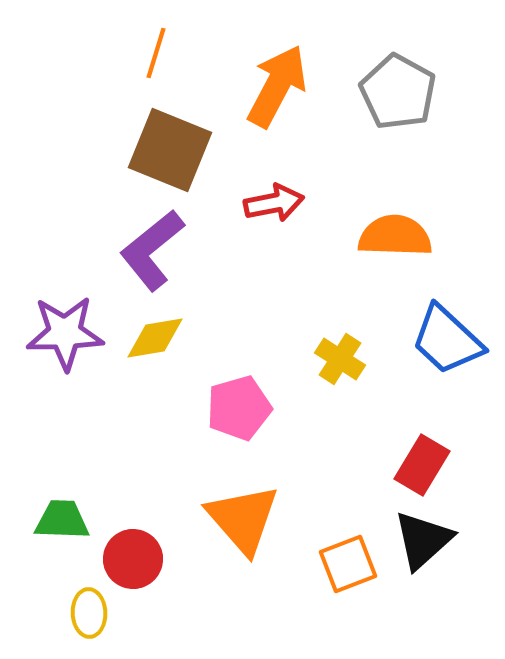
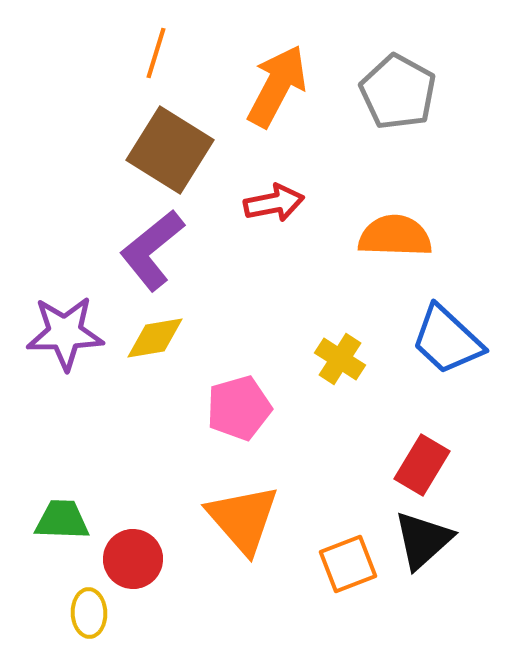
brown square: rotated 10 degrees clockwise
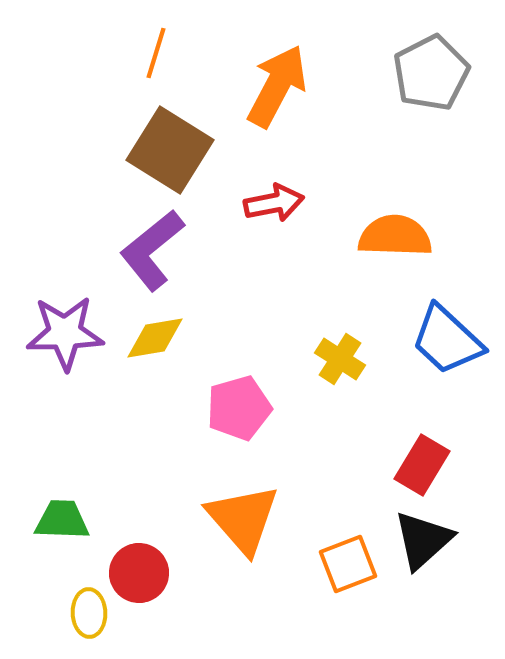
gray pentagon: moved 33 px right, 19 px up; rotated 16 degrees clockwise
red circle: moved 6 px right, 14 px down
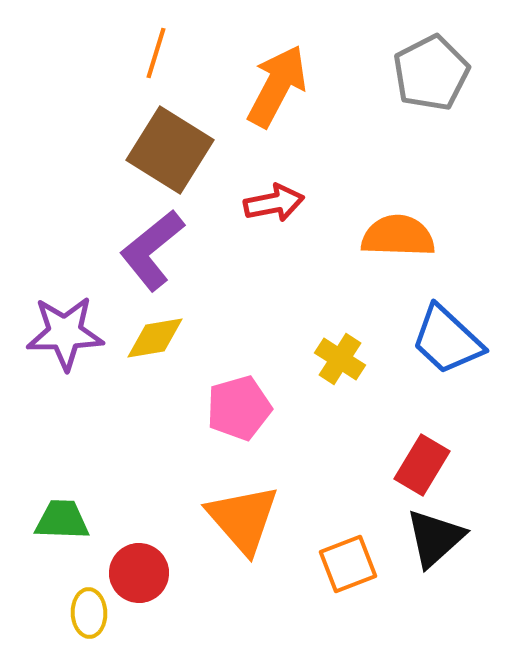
orange semicircle: moved 3 px right
black triangle: moved 12 px right, 2 px up
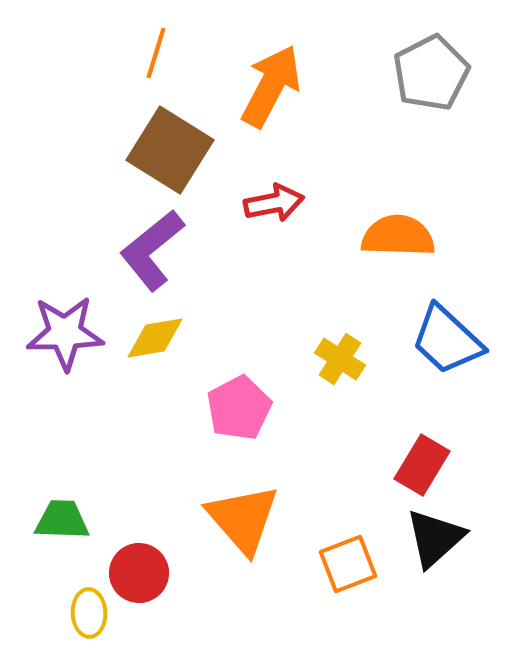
orange arrow: moved 6 px left
pink pentagon: rotated 12 degrees counterclockwise
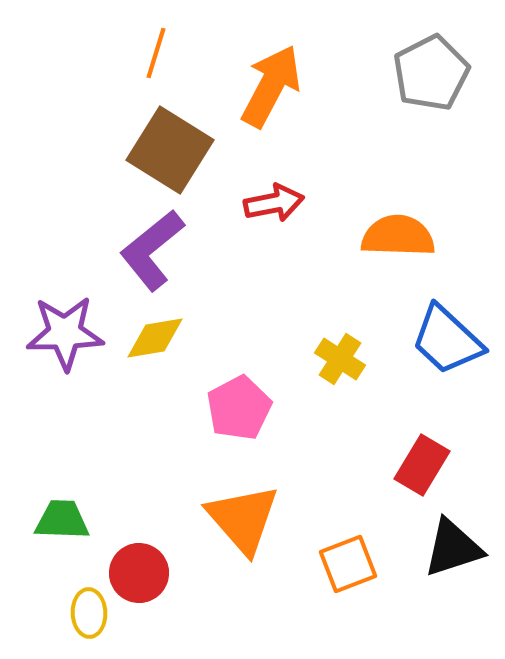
black triangle: moved 18 px right, 10 px down; rotated 24 degrees clockwise
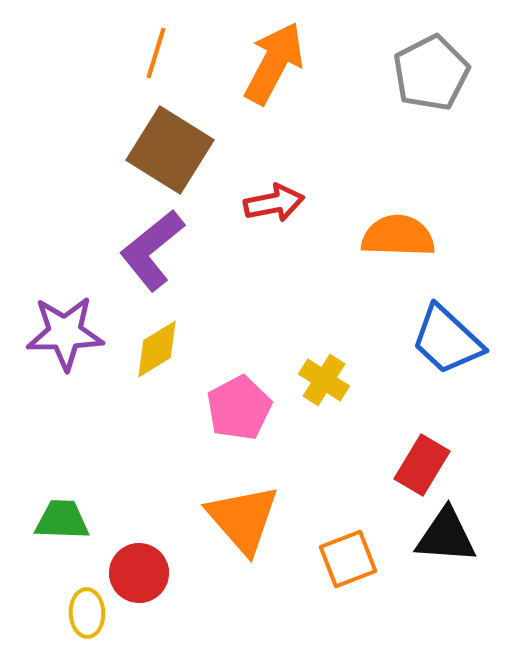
orange arrow: moved 3 px right, 23 px up
yellow diamond: moved 2 px right, 11 px down; rotated 22 degrees counterclockwise
yellow cross: moved 16 px left, 21 px down
black triangle: moved 7 px left, 12 px up; rotated 22 degrees clockwise
orange square: moved 5 px up
yellow ellipse: moved 2 px left
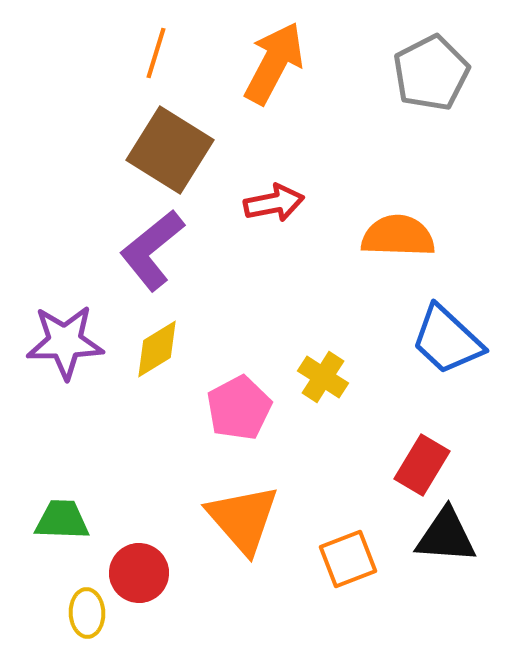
purple star: moved 9 px down
yellow cross: moved 1 px left, 3 px up
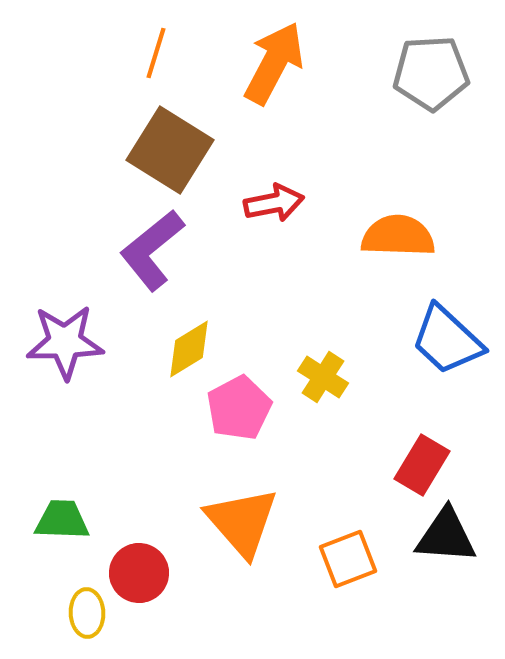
gray pentagon: rotated 24 degrees clockwise
yellow diamond: moved 32 px right
orange triangle: moved 1 px left, 3 px down
